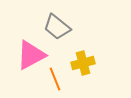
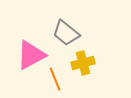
gray trapezoid: moved 9 px right, 6 px down
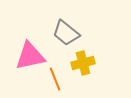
pink triangle: moved 1 px left, 1 px down; rotated 16 degrees clockwise
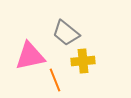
yellow cross: moved 2 px up; rotated 10 degrees clockwise
orange line: moved 1 px down
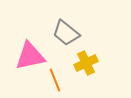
yellow cross: moved 3 px right, 2 px down; rotated 20 degrees counterclockwise
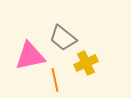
gray trapezoid: moved 3 px left, 5 px down
orange line: rotated 10 degrees clockwise
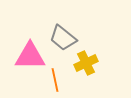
pink triangle: rotated 12 degrees clockwise
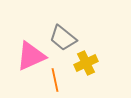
pink triangle: moved 1 px right; rotated 24 degrees counterclockwise
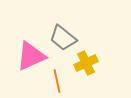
orange line: moved 2 px right, 1 px down
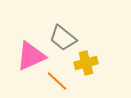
yellow cross: rotated 10 degrees clockwise
orange line: rotated 35 degrees counterclockwise
